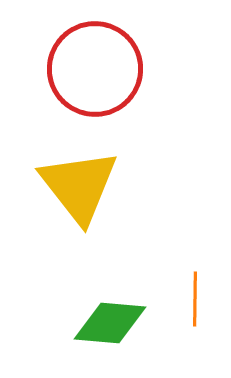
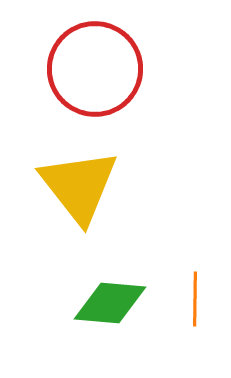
green diamond: moved 20 px up
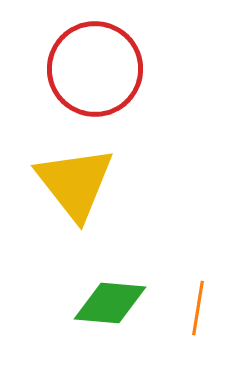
yellow triangle: moved 4 px left, 3 px up
orange line: moved 3 px right, 9 px down; rotated 8 degrees clockwise
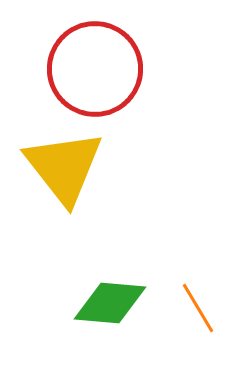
yellow triangle: moved 11 px left, 16 px up
orange line: rotated 40 degrees counterclockwise
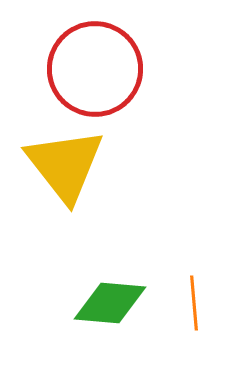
yellow triangle: moved 1 px right, 2 px up
orange line: moved 4 px left, 5 px up; rotated 26 degrees clockwise
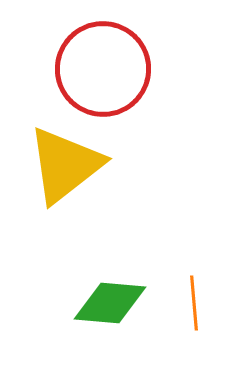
red circle: moved 8 px right
yellow triangle: rotated 30 degrees clockwise
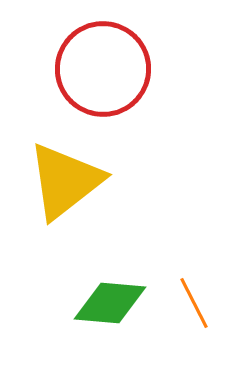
yellow triangle: moved 16 px down
orange line: rotated 22 degrees counterclockwise
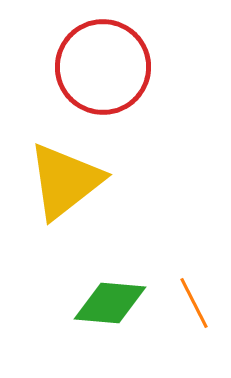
red circle: moved 2 px up
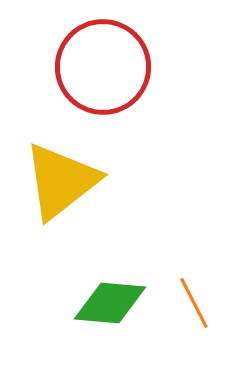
yellow triangle: moved 4 px left
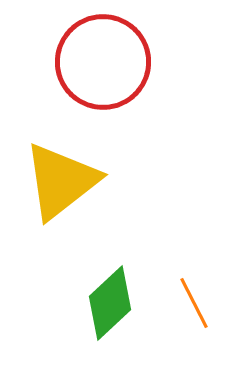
red circle: moved 5 px up
green diamond: rotated 48 degrees counterclockwise
